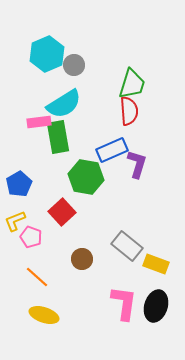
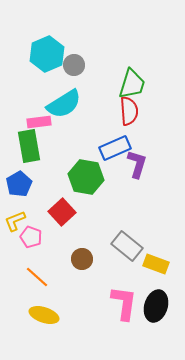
green rectangle: moved 29 px left, 9 px down
blue rectangle: moved 3 px right, 2 px up
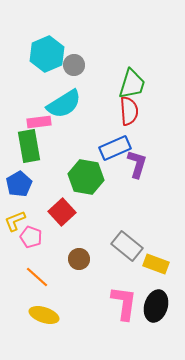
brown circle: moved 3 px left
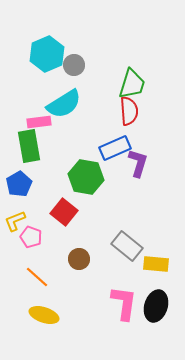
purple L-shape: moved 1 px right, 1 px up
red square: moved 2 px right; rotated 8 degrees counterclockwise
yellow rectangle: rotated 15 degrees counterclockwise
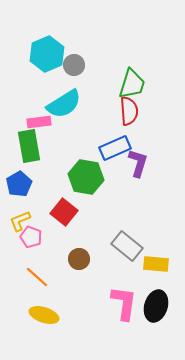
yellow L-shape: moved 5 px right
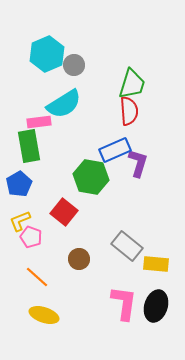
blue rectangle: moved 2 px down
green hexagon: moved 5 px right
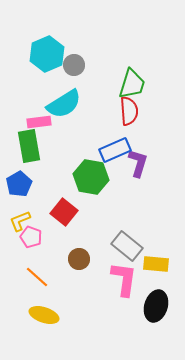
pink L-shape: moved 24 px up
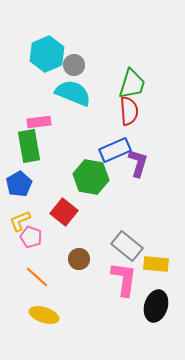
cyan semicircle: moved 9 px right, 11 px up; rotated 126 degrees counterclockwise
